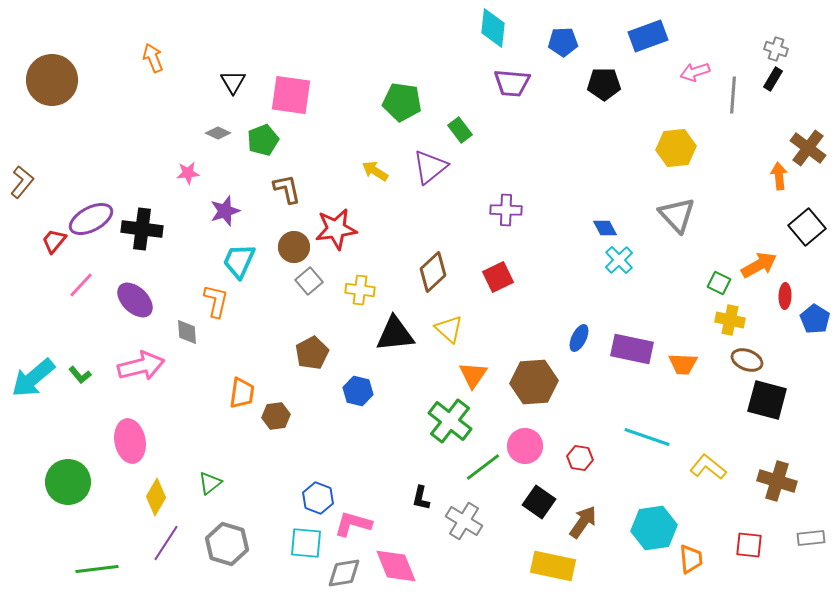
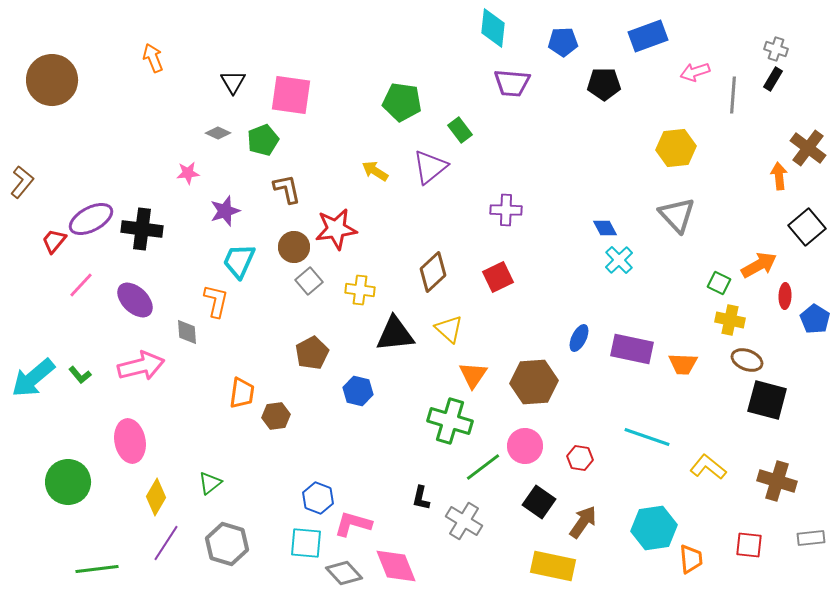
green cross at (450, 421): rotated 21 degrees counterclockwise
gray diamond at (344, 573): rotated 57 degrees clockwise
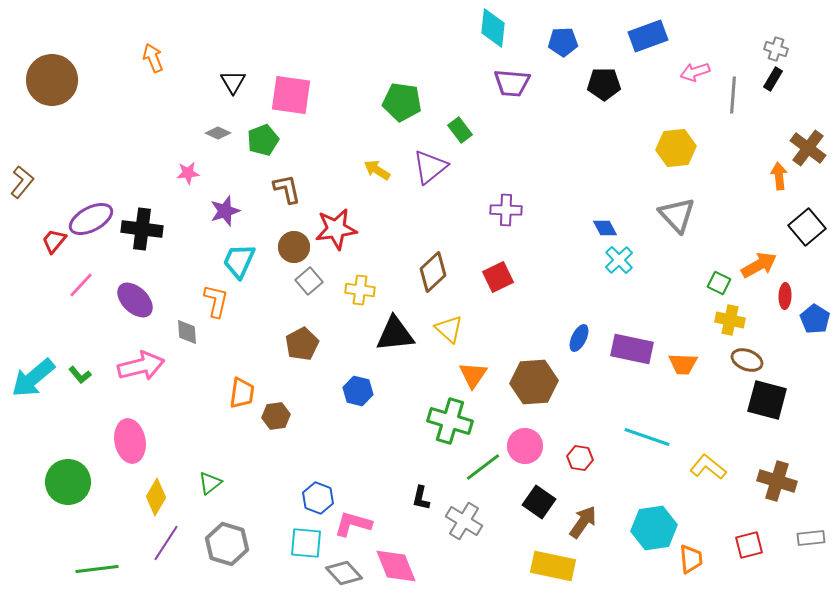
yellow arrow at (375, 171): moved 2 px right, 1 px up
brown pentagon at (312, 353): moved 10 px left, 9 px up
red square at (749, 545): rotated 20 degrees counterclockwise
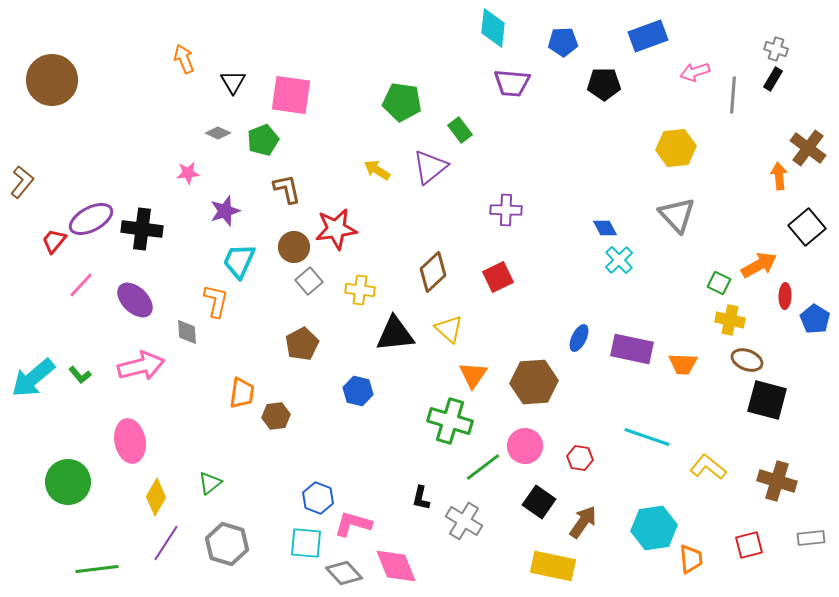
orange arrow at (153, 58): moved 31 px right, 1 px down
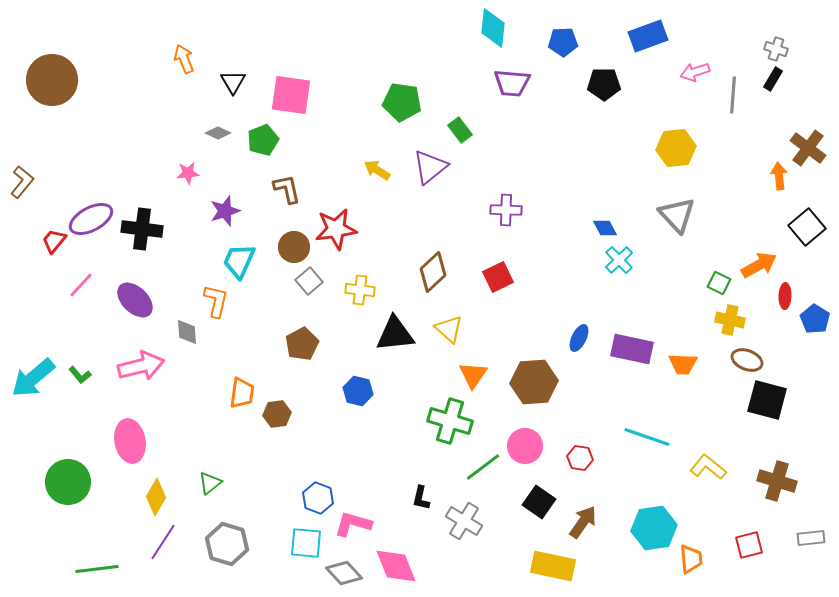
brown hexagon at (276, 416): moved 1 px right, 2 px up
purple line at (166, 543): moved 3 px left, 1 px up
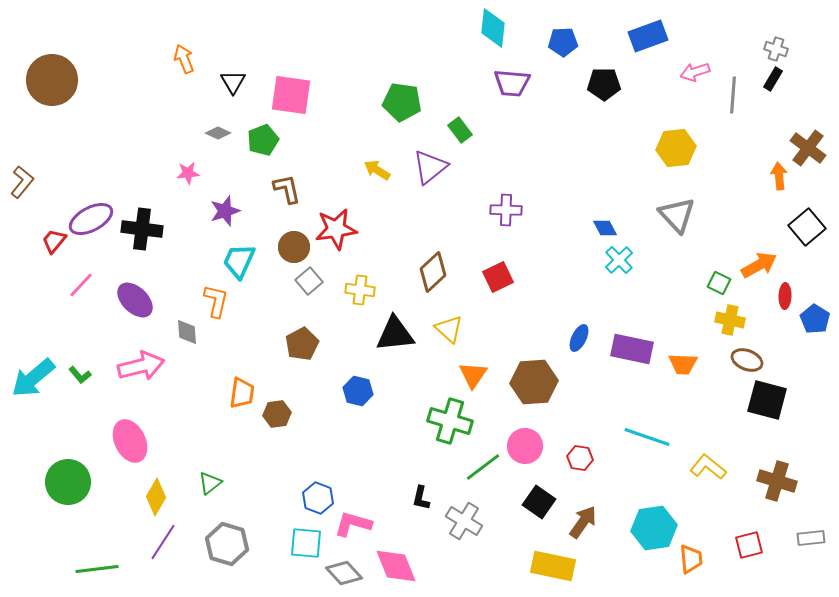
pink ellipse at (130, 441): rotated 15 degrees counterclockwise
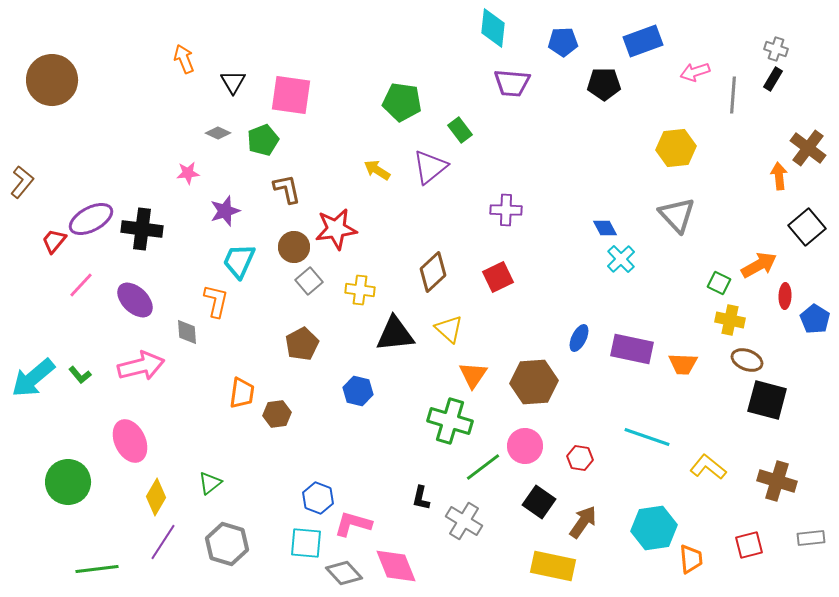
blue rectangle at (648, 36): moved 5 px left, 5 px down
cyan cross at (619, 260): moved 2 px right, 1 px up
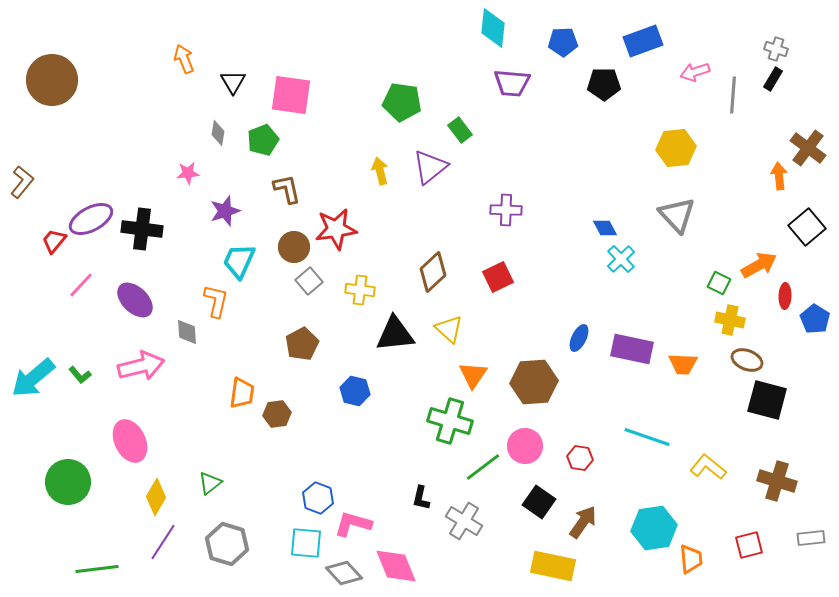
gray diamond at (218, 133): rotated 75 degrees clockwise
yellow arrow at (377, 170): moved 3 px right, 1 px down; rotated 44 degrees clockwise
blue hexagon at (358, 391): moved 3 px left
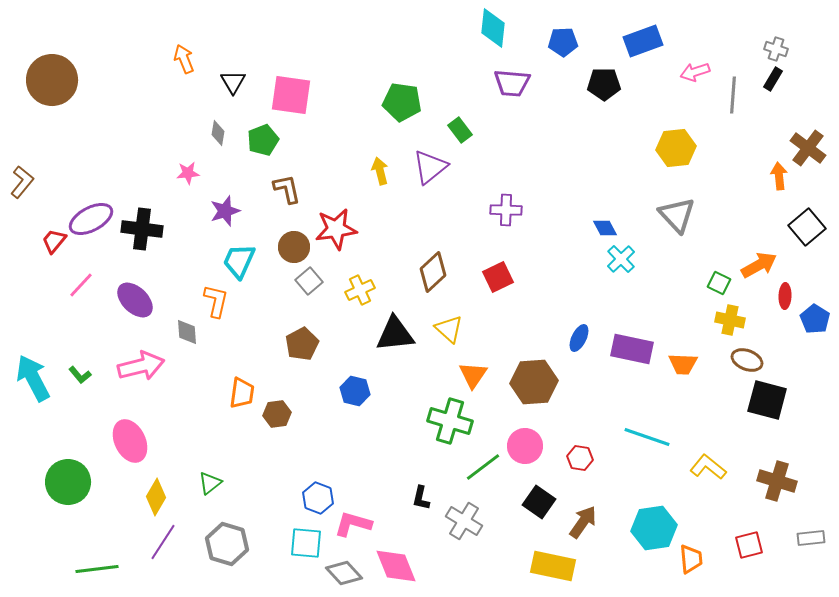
yellow cross at (360, 290): rotated 32 degrees counterclockwise
cyan arrow at (33, 378): rotated 102 degrees clockwise
